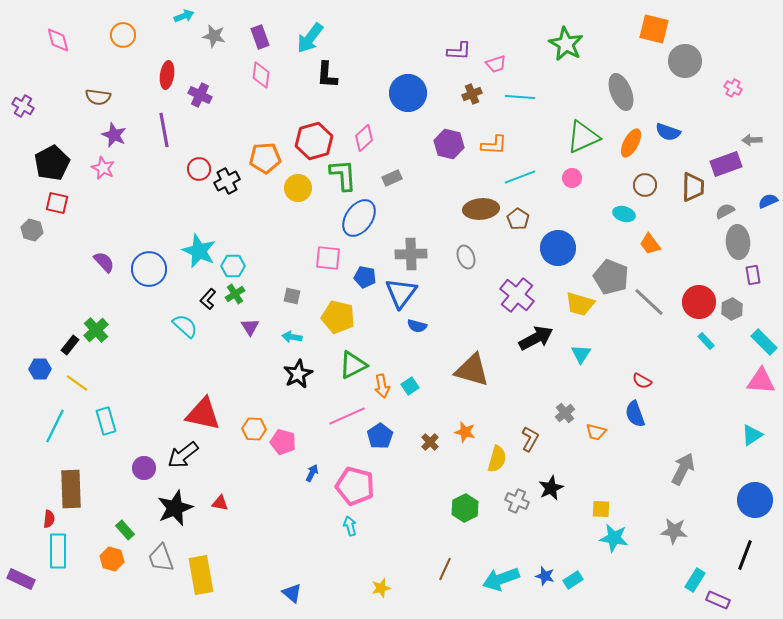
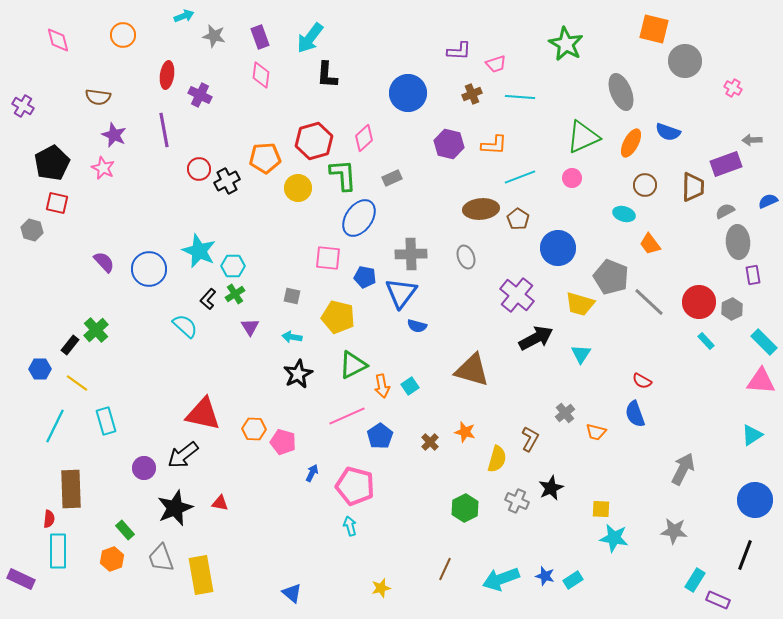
orange hexagon at (112, 559): rotated 25 degrees clockwise
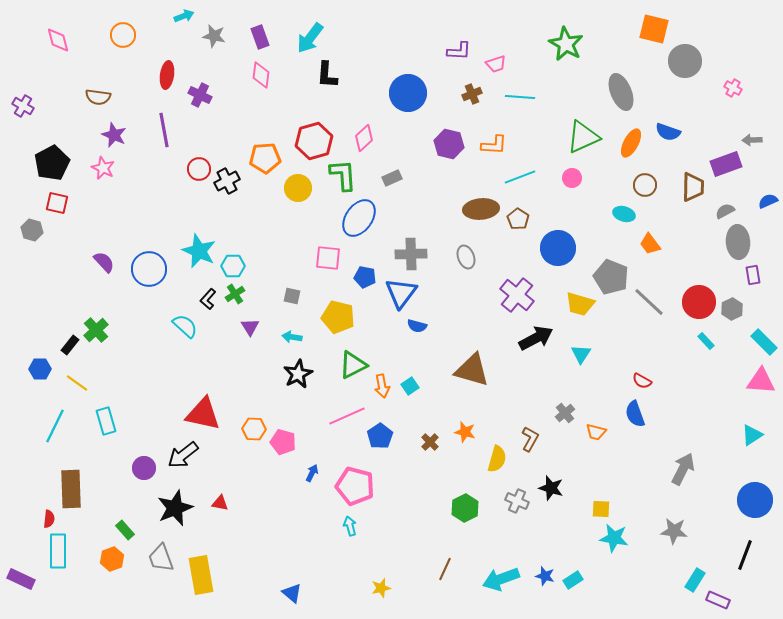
black star at (551, 488): rotated 30 degrees counterclockwise
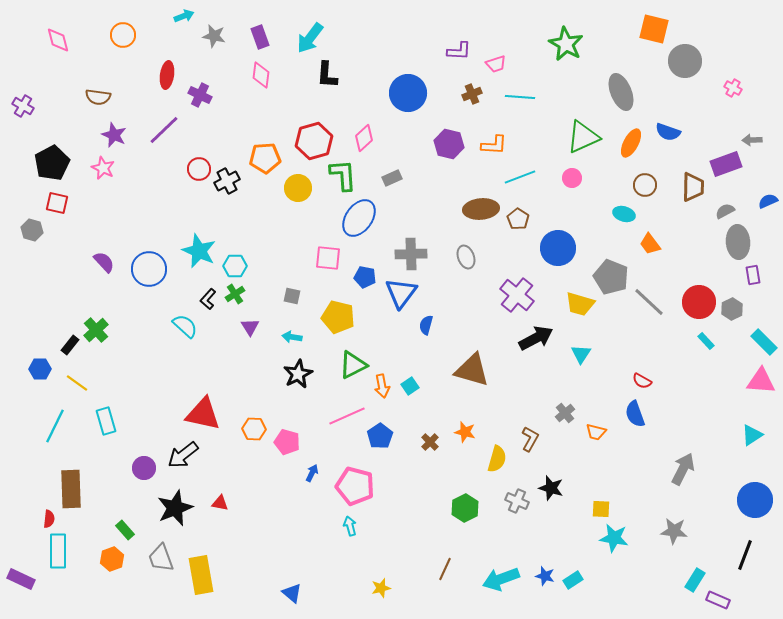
purple line at (164, 130): rotated 56 degrees clockwise
cyan hexagon at (233, 266): moved 2 px right
blue semicircle at (417, 326): moved 9 px right, 1 px up; rotated 90 degrees clockwise
pink pentagon at (283, 442): moved 4 px right
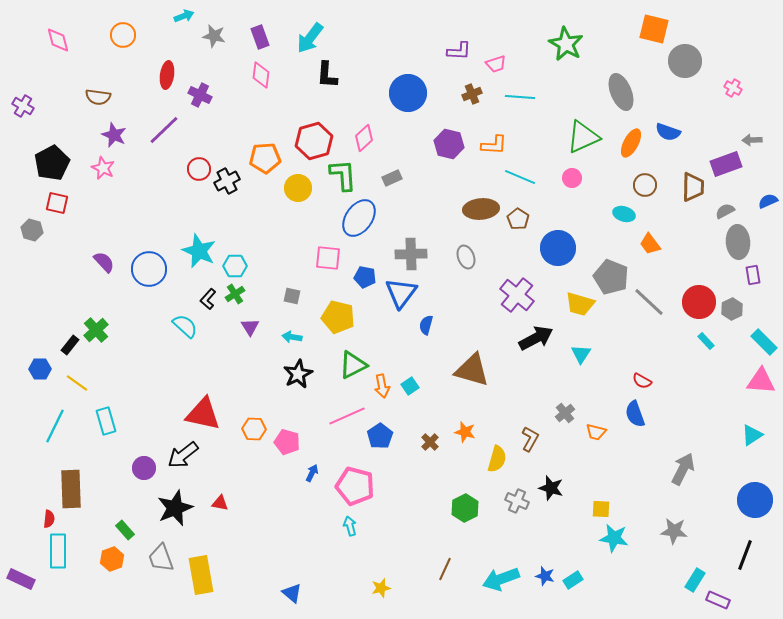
cyan line at (520, 177): rotated 44 degrees clockwise
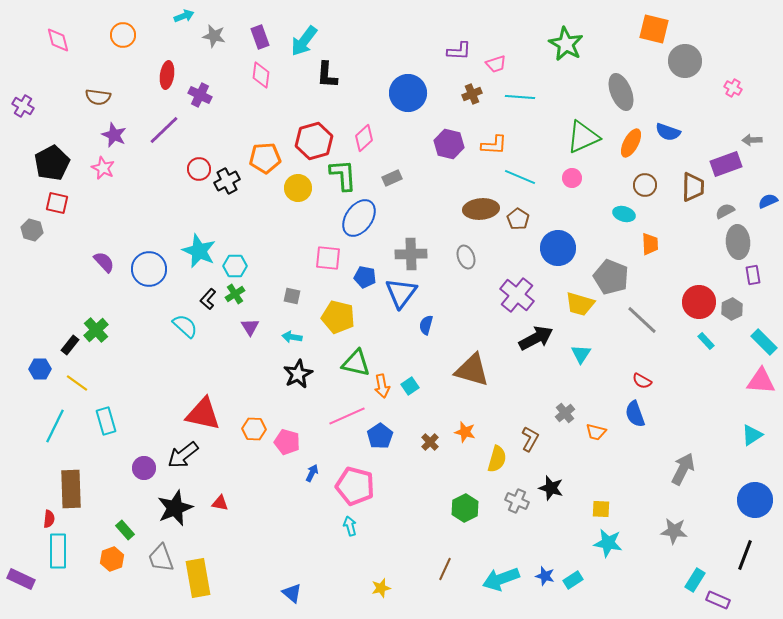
cyan arrow at (310, 38): moved 6 px left, 3 px down
orange trapezoid at (650, 244): rotated 145 degrees counterclockwise
gray line at (649, 302): moved 7 px left, 18 px down
green triangle at (353, 365): moved 3 px right, 2 px up; rotated 40 degrees clockwise
cyan star at (614, 538): moved 6 px left, 5 px down
yellow rectangle at (201, 575): moved 3 px left, 3 px down
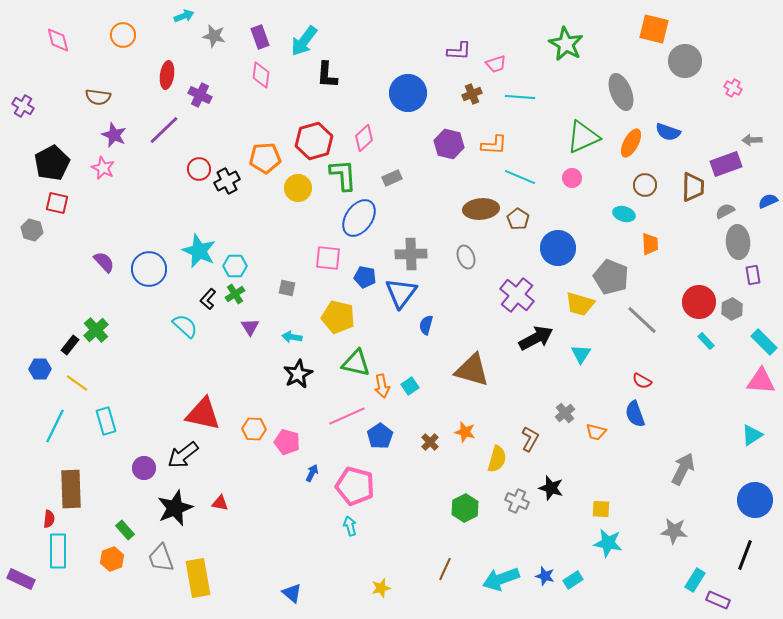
gray square at (292, 296): moved 5 px left, 8 px up
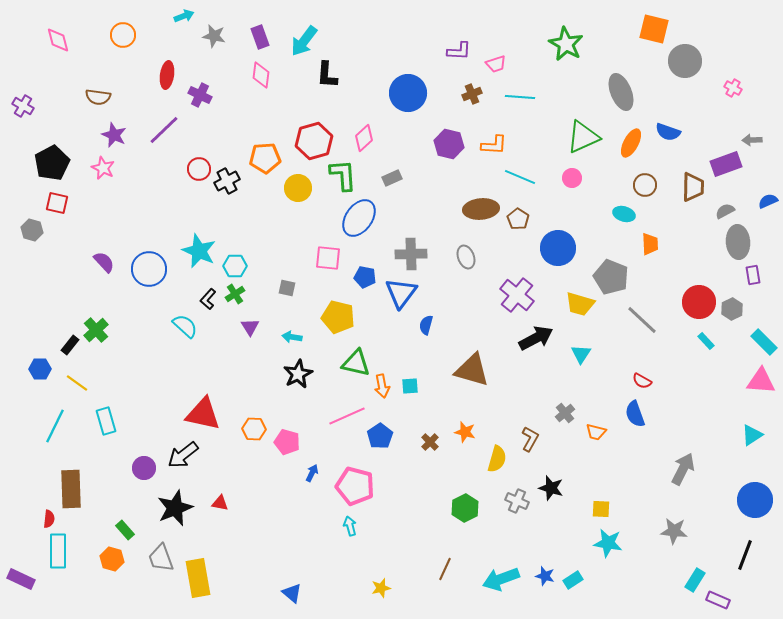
cyan square at (410, 386): rotated 30 degrees clockwise
orange hexagon at (112, 559): rotated 25 degrees counterclockwise
